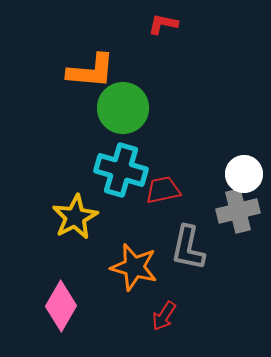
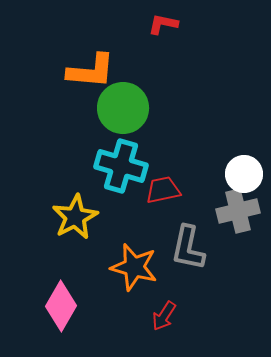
cyan cross: moved 4 px up
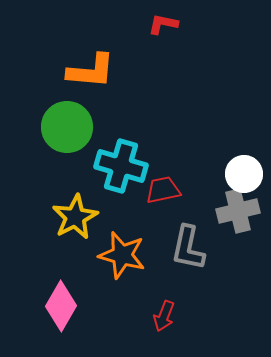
green circle: moved 56 px left, 19 px down
orange star: moved 12 px left, 12 px up
red arrow: rotated 12 degrees counterclockwise
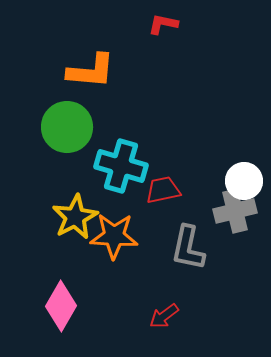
white circle: moved 7 px down
gray cross: moved 3 px left
orange star: moved 8 px left, 19 px up; rotated 12 degrees counterclockwise
red arrow: rotated 32 degrees clockwise
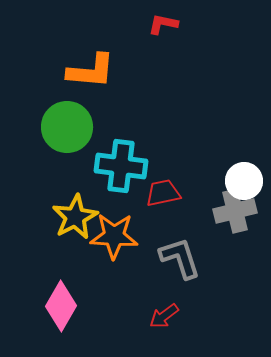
cyan cross: rotated 9 degrees counterclockwise
red trapezoid: moved 3 px down
gray L-shape: moved 8 px left, 10 px down; rotated 150 degrees clockwise
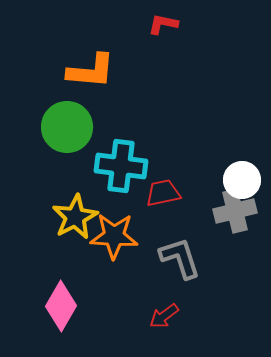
white circle: moved 2 px left, 1 px up
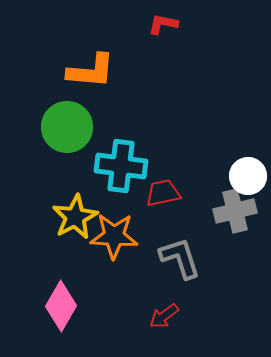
white circle: moved 6 px right, 4 px up
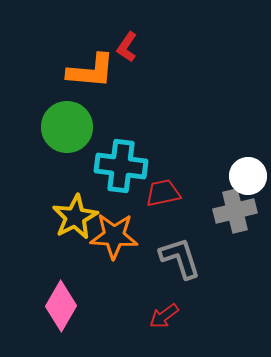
red L-shape: moved 36 px left, 23 px down; rotated 68 degrees counterclockwise
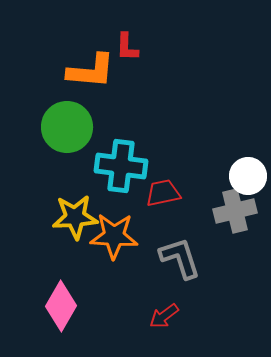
red L-shape: rotated 32 degrees counterclockwise
yellow star: rotated 24 degrees clockwise
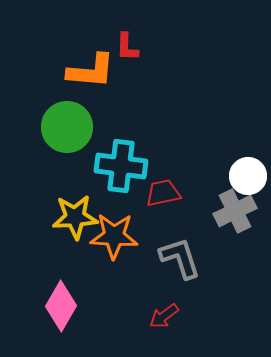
gray cross: rotated 12 degrees counterclockwise
